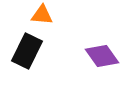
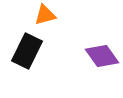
orange triangle: moved 3 px right; rotated 20 degrees counterclockwise
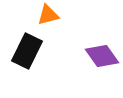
orange triangle: moved 3 px right
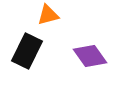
purple diamond: moved 12 px left
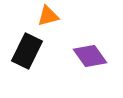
orange triangle: moved 1 px down
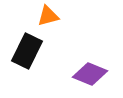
purple diamond: moved 18 px down; rotated 32 degrees counterclockwise
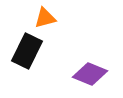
orange triangle: moved 3 px left, 2 px down
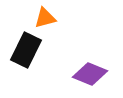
black rectangle: moved 1 px left, 1 px up
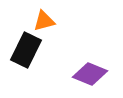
orange triangle: moved 1 px left, 3 px down
